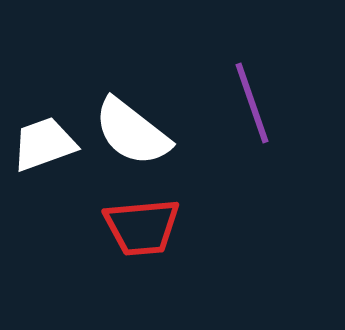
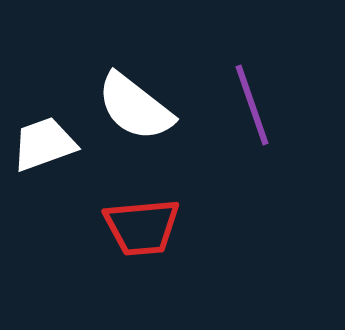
purple line: moved 2 px down
white semicircle: moved 3 px right, 25 px up
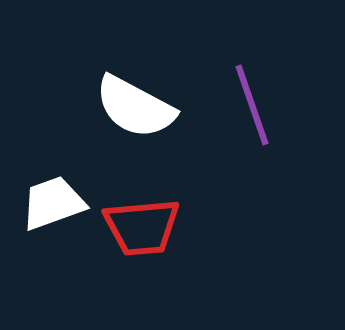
white semicircle: rotated 10 degrees counterclockwise
white trapezoid: moved 9 px right, 59 px down
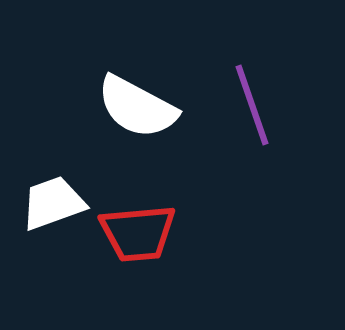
white semicircle: moved 2 px right
red trapezoid: moved 4 px left, 6 px down
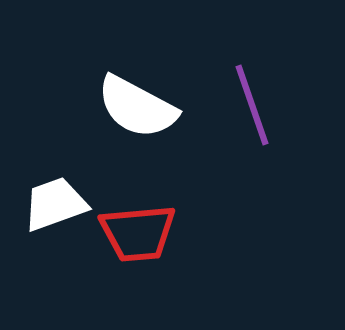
white trapezoid: moved 2 px right, 1 px down
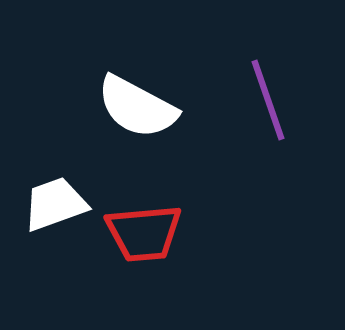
purple line: moved 16 px right, 5 px up
red trapezoid: moved 6 px right
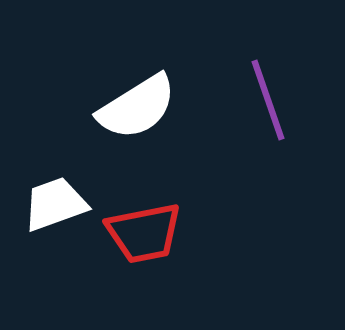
white semicircle: rotated 60 degrees counterclockwise
red trapezoid: rotated 6 degrees counterclockwise
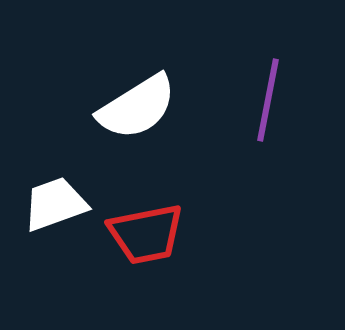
purple line: rotated 30 degrees clockwise
red trapezoid: moved 2 px right, 1 px down
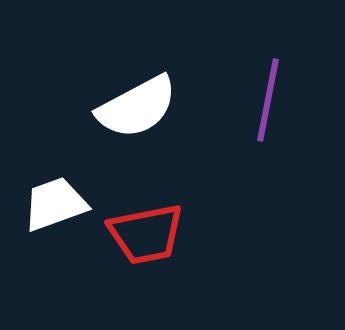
white semicircle: rotated 4 degrees clockwise
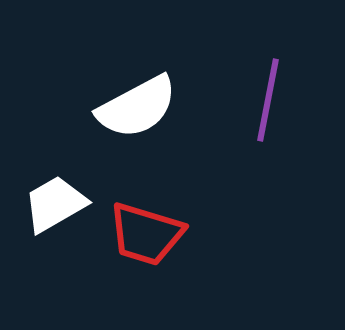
white trapezoid: rotated 10 degrees counterclockwise
red trapezoid: rotated 28 degrees clockwise
